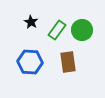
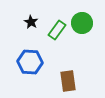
green circle: moved 7 px up
brown rectangle: moved 19 px down
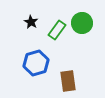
blue hexagon: moved 6 px right, 1 px down; rotated 20 degrees counterclockwise
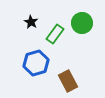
green rectangle: moved 2 px left, 4 px down
brown rectangle: rotated 20 degrees counterclockwise
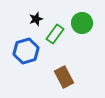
black star: moved 5 px right, 3 px up; rotated 24 degrees clockwise
blue hexagon: moved 10 px left, 12 px up
brown rectangle: moved 4 px left, 4 px up
